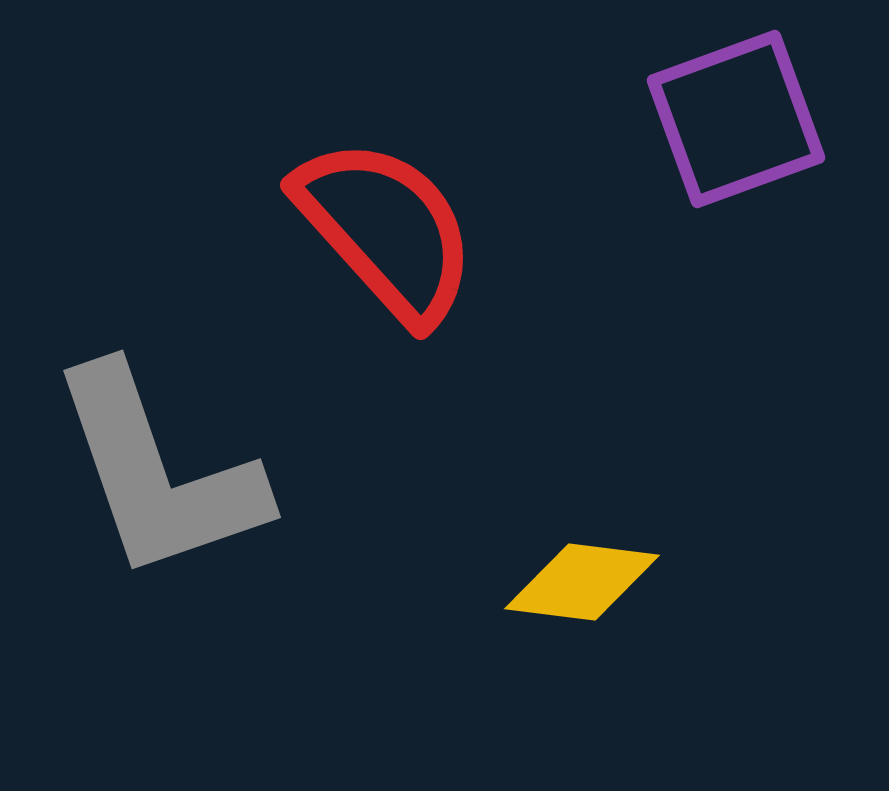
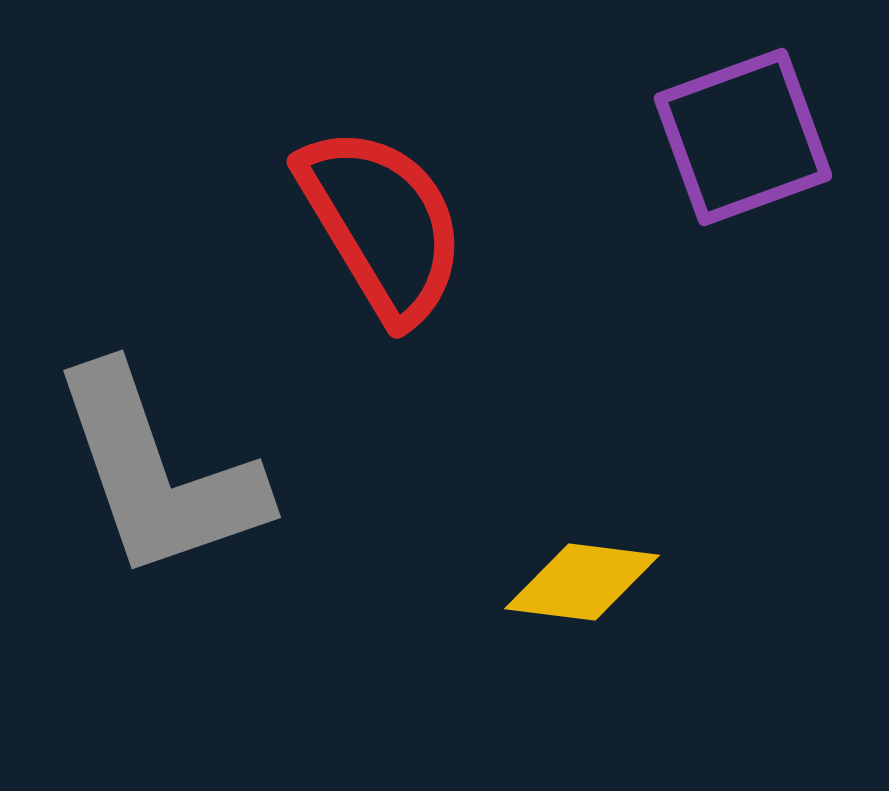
purple square: moved 7 px right, 18 px down
red semicircle: moved 4 px left, 6 px up; rotated 11 degrees clockwise
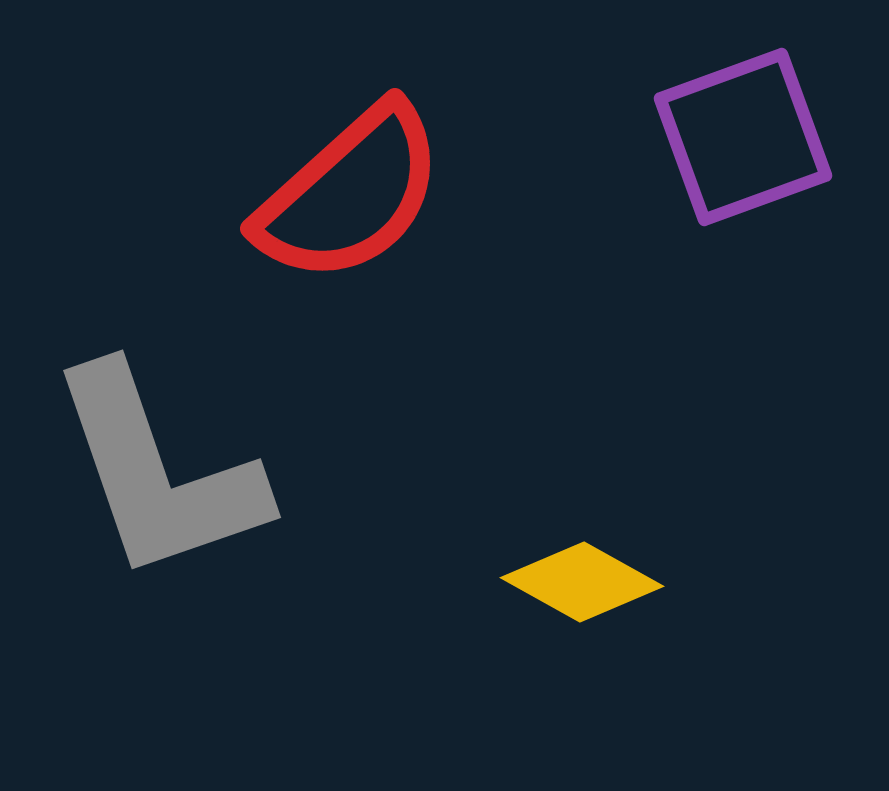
red semicircle: moved 32 px left, 30 px up; rotated 79 degrees clockwise
yellow diamond: rotated 22 degrees clockwise
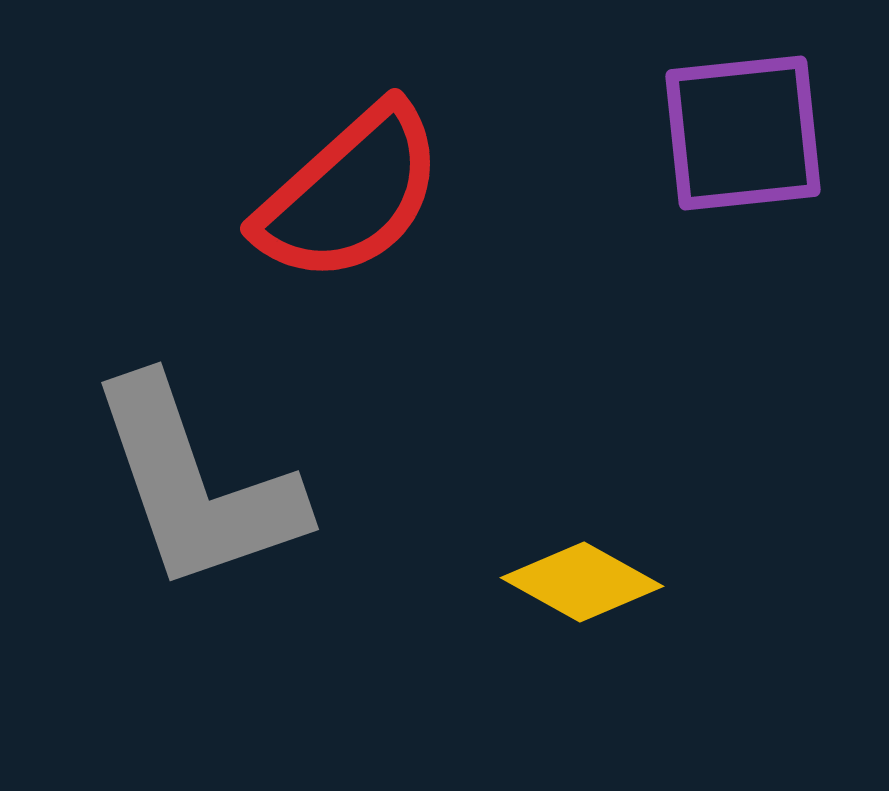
purple square: moved 4 px up; rotated 14 degrees clockwise
gray L-shape: moved 38 px right, 12 px down
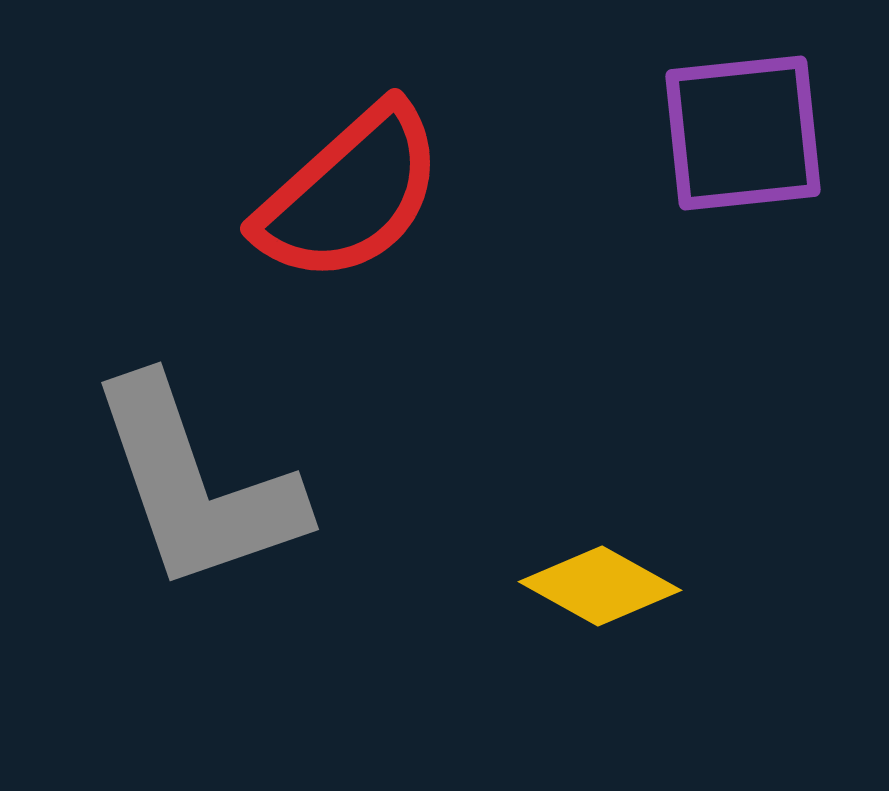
yellow diamond: moved 18 px right, 4 px down
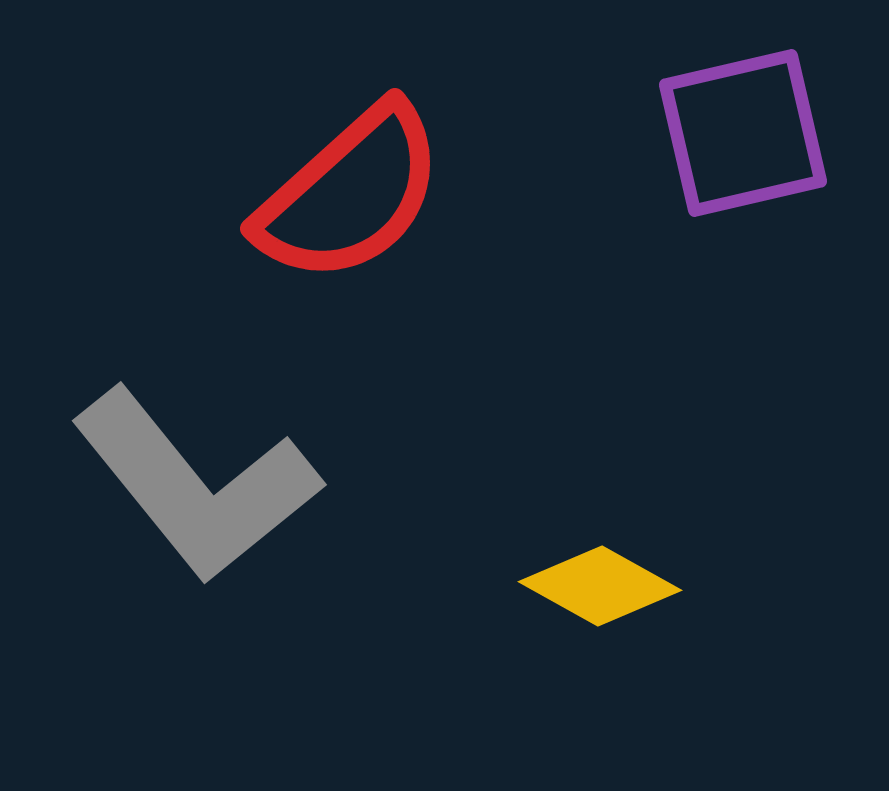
purple square: rotated 7 degrees counterclockwise
gray L-shape: rotated 20 degrees counterclockwise
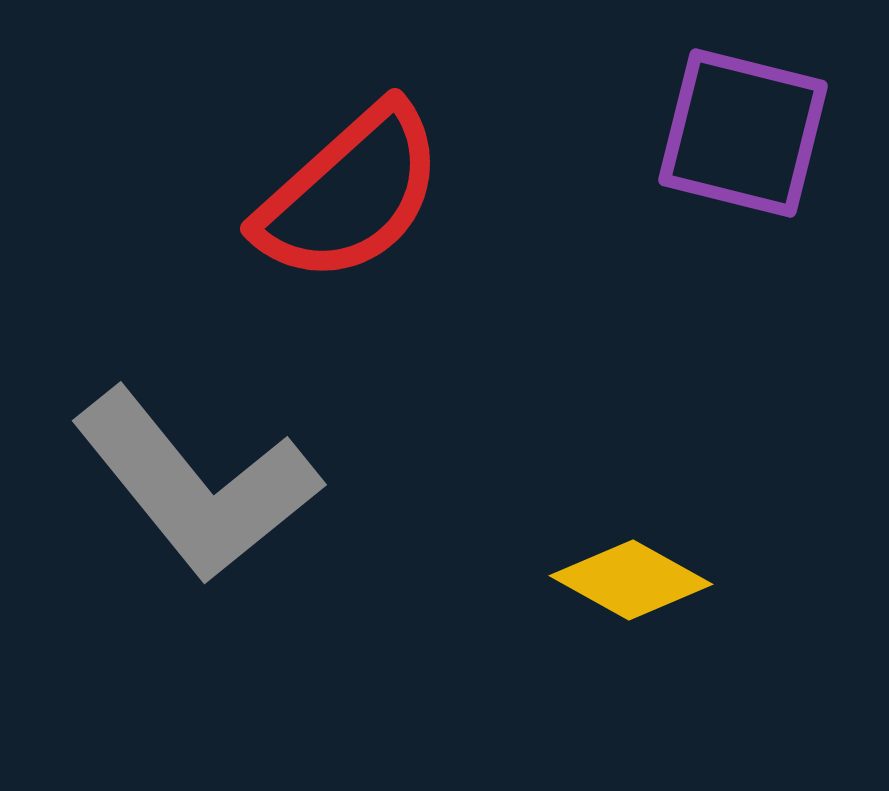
purple square: rotated 27 degrees clockwise
yellow diamond: moved 31 px right, 6 px up
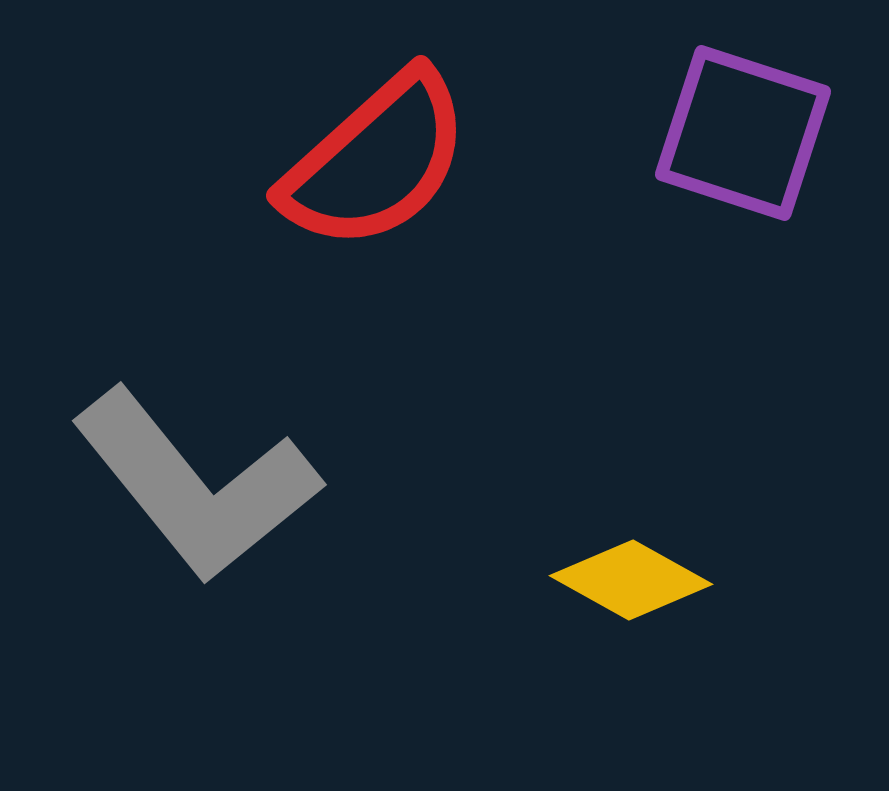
purple square: rotated 4 degrees clockwise
red semicircle: moved 26 px right, 33 px up
